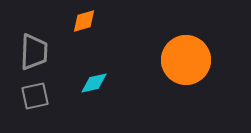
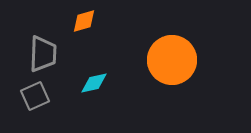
gray trapezoid: moved 9 px right, 2 px down
orange circle: moved 14 px left
gray square: rotated 12 degrees counterclockwise
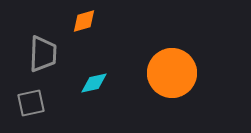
orange circle: moved 13 px down
gray square: moved 4 px left, 7 px down; rotated 12 degrees clockwise
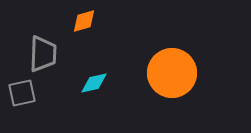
gray square: moved 9 px left, 10 px up
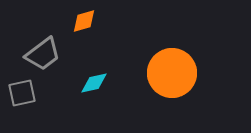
gray trapezoid: rotated 51 degrees clockwise
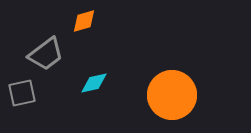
gray trapezoid: moved 3 px right
orange circle: moved 22 px down
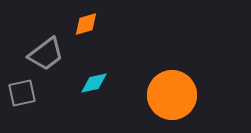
orange diamond: moved 2 px right, 3 px down
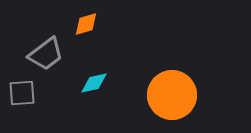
gray square: rotated 8 degrees clockwise
